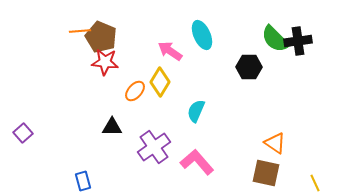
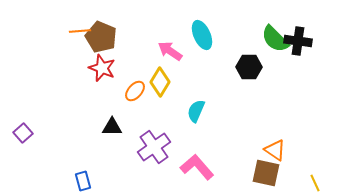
black cross: rotated 16 degrees clockwise
red star: moved 3 px left, 6 px down; rotated 16 degrees clockwise
orange triangle: moved 7 px down
pink L-shape: moved 5 px down
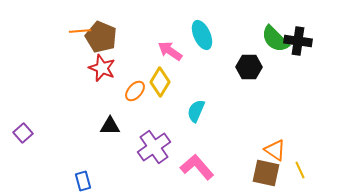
black triangle: moved 2 px left, 1 px up
yellow line: moved 15 px left, 13 px up
